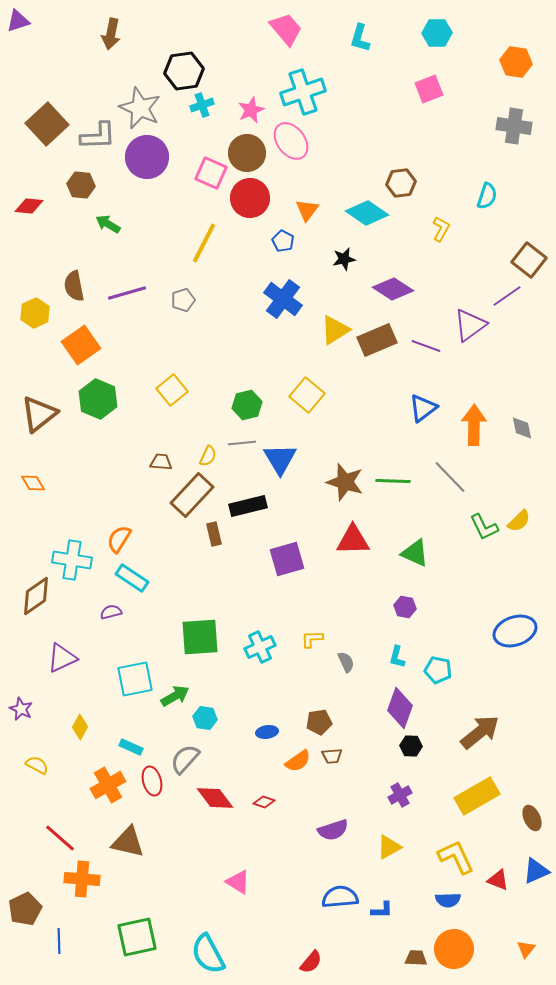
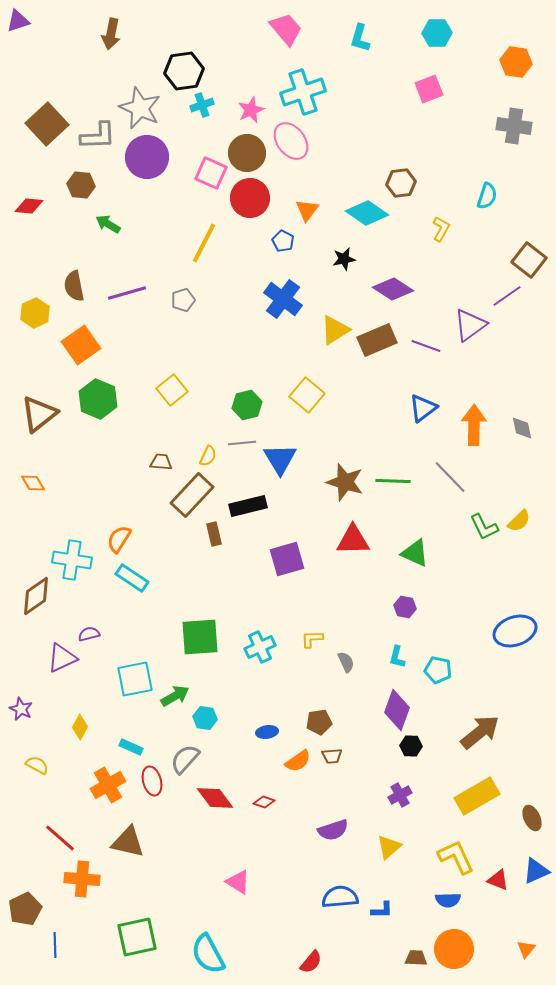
purple semicircle at (111, 612): moved 22 px left, 22 px down
purple diamond at (400, 708): moved 3 px left, 2 px down
yellow triangle at (389, 847): rotated 12 degrees counterclockwise
blue line at (59, 941): moved 4 px left, 4 px down
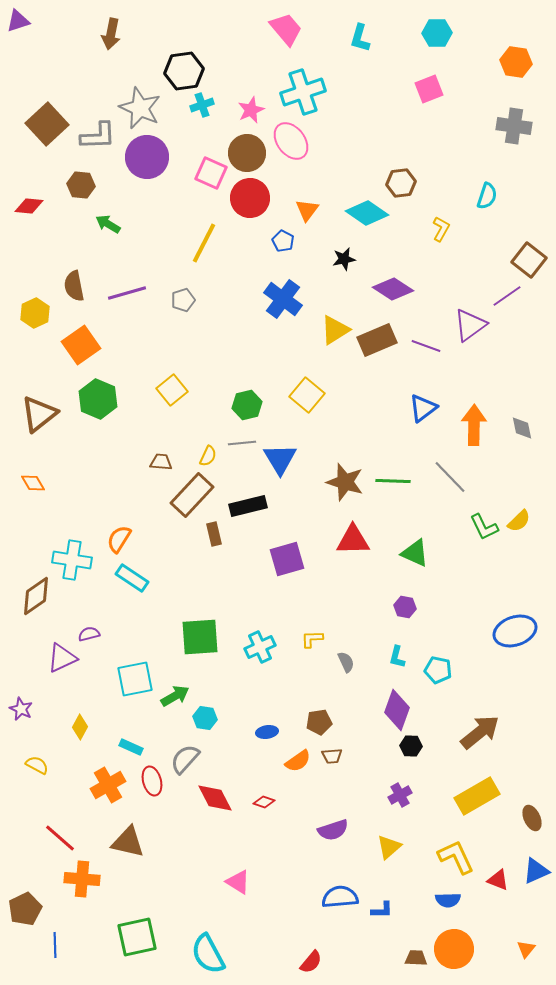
red diamond at (215, 798): rotated 9 degrees clockwise
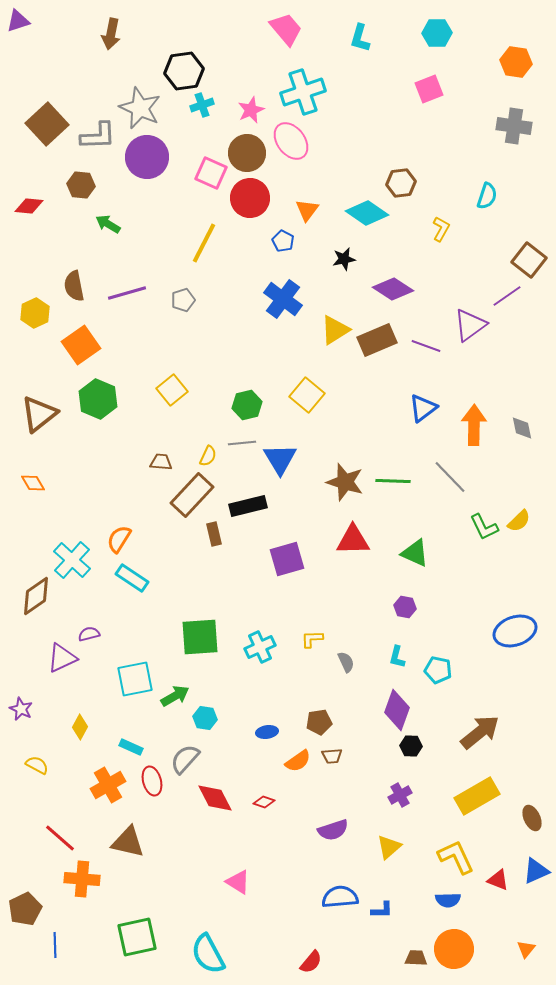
cyan cross at (72, 560): rotated 33 degrees clockwise
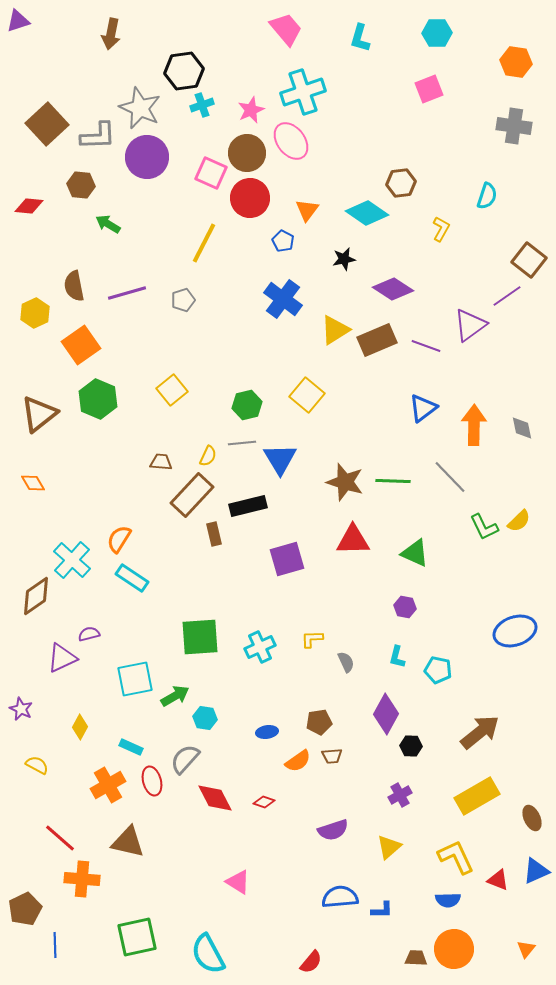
purple diamond at (397, 710): moved 11 px left, 4 px down; rotated 9 degrees clockwise
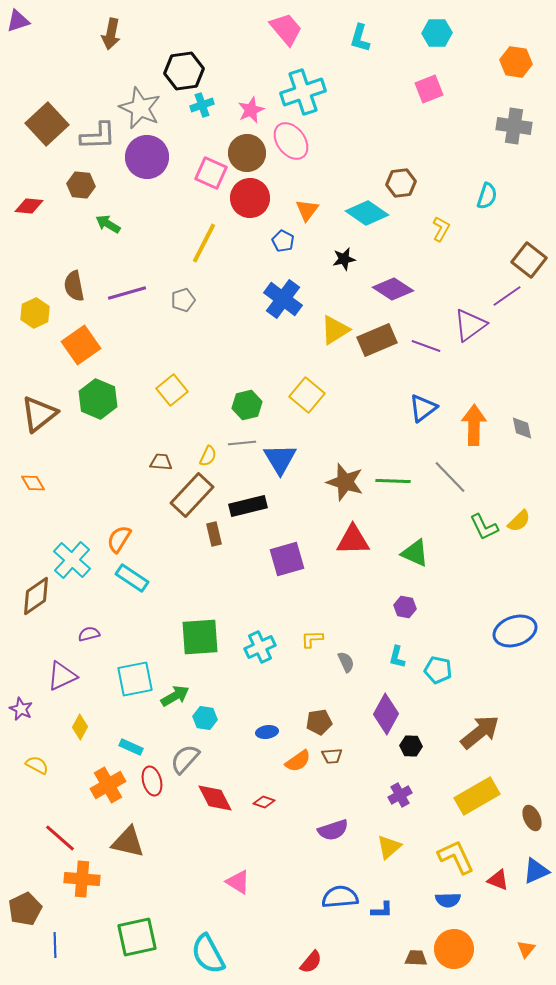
purple triangle at (62, 658): moved 18 px down
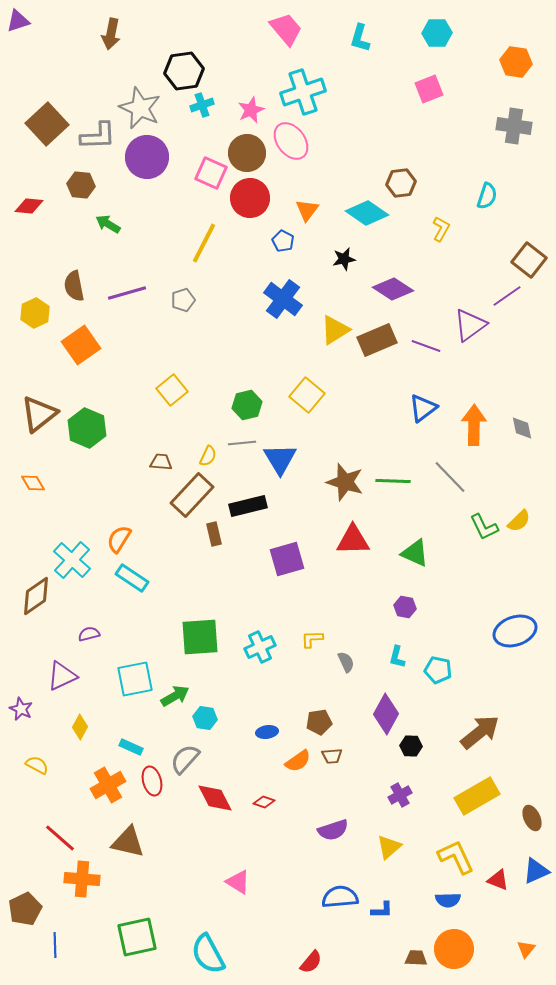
green hexagon at (98, 399): moved 11 px left, 29 px down
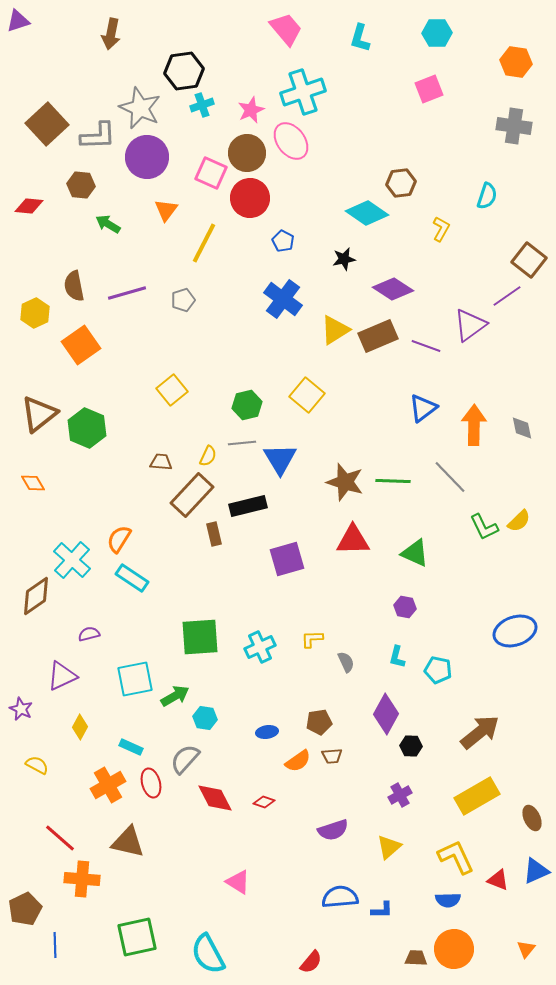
orange triangle at (307, 210): moved 141 px left
brown rectangle at (377, 340): moved 1 px right, 4 px up
red ellipse at (152, 781): moved 1 px left, 2 px down
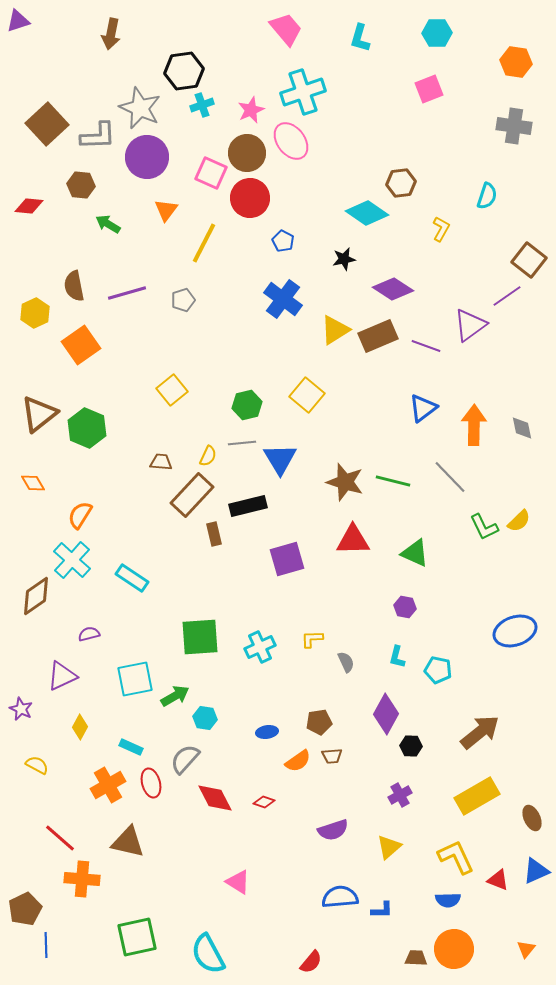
green line at (393, 481): rotated 12 degrees clockwise
orange semicircle at (119, 539): moved 39 px left, 24 px up
blue line at (55, 945): moved 9 px left
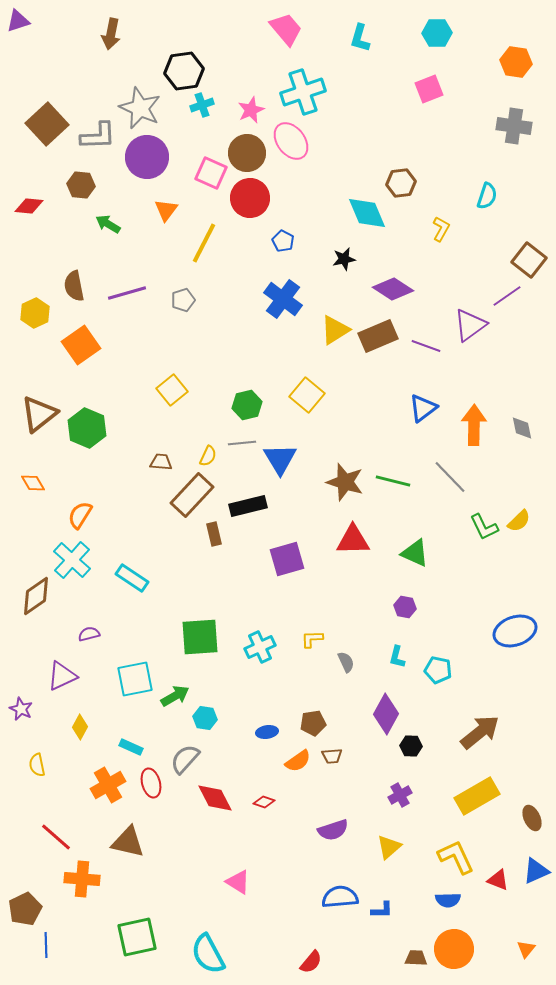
cyan diamond at (367, 213): rotated 33 degrees clockwise
brown pentagon at (319, 722): moved 6 px left, 1 px down
yellow semicircle at (37, 765): rotated 130 degrees counterclockwise
red line at (60, 838): moved 4 px left, 1 px up
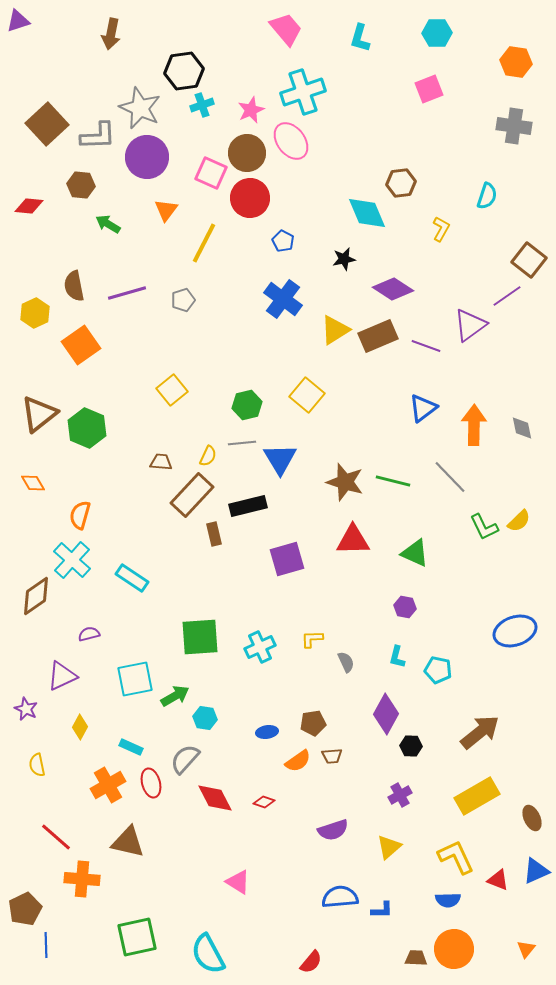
orange semicircle at (80, 515): rotated 16 degrees counterclockwise
purple star at (21, 709): moved 5 px right
